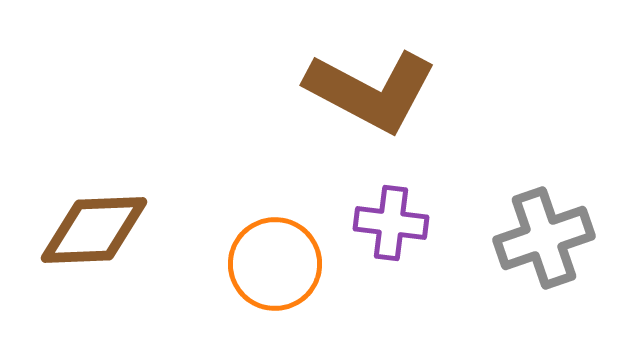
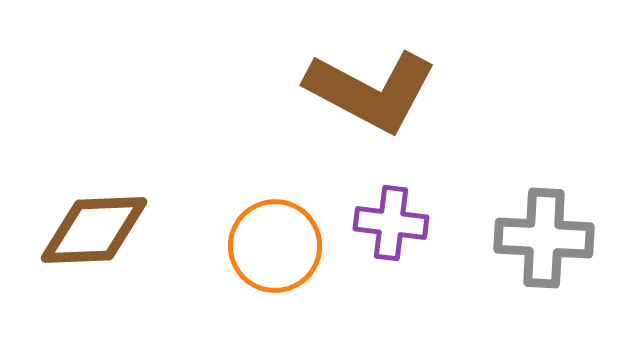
gray cross: rotated 22 degrees clockwise
orange circle: moved 18 px up
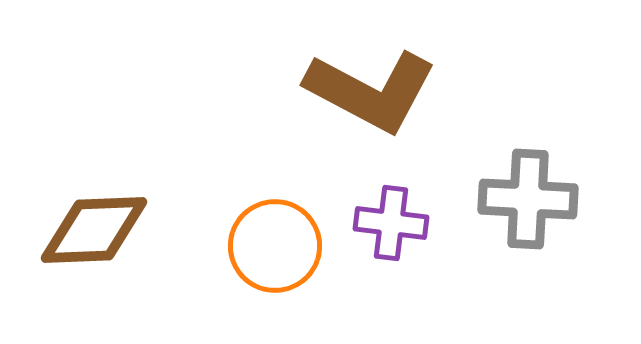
gray cross: moved 16 px left, 39 px up
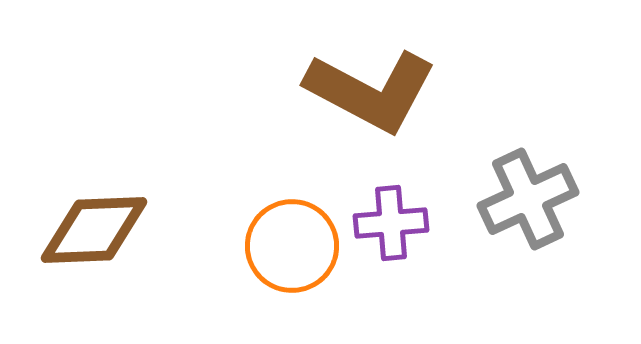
gray cross: rotated 28 degrees counterclockwise
purple cross: rotated 12 degrees counterclockwise
orange circle: moved 17 px right
